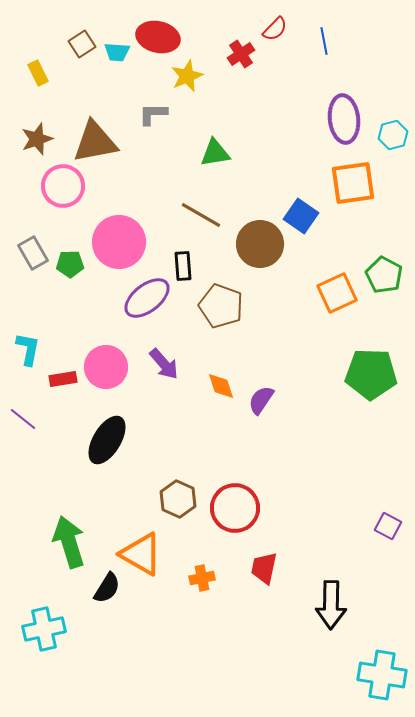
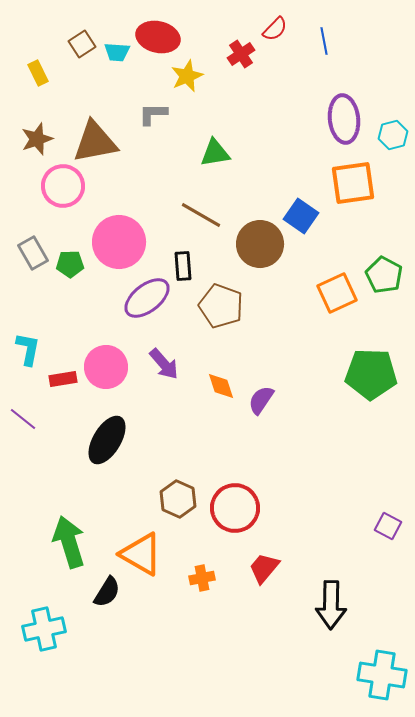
red trapezoid at (264, 568): rotated 28 degrees clockwise
black semicircle at (107, 588): moved 4 px down
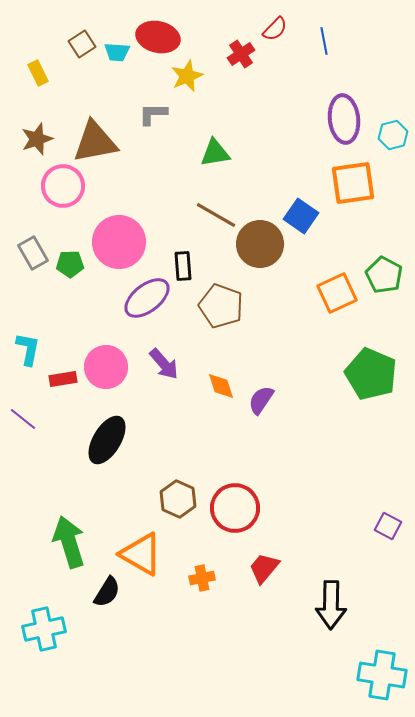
brown line at (201, 215): moved 15 px right
green pentagon at (371, 374): rotated 21 degrees clockwise
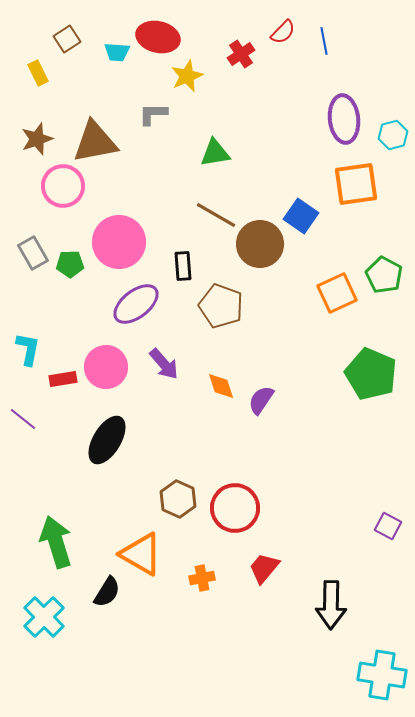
red semicircle at (275, 29): moved 8 px right, 3 px down
brown square at (82, 44): moved 15 px left, 5 px up
orange square at (353, 183): moved 3 px right, 1 px down
purple ellipse at (147, 298): moved 11 px left, 6 px down
green arrow at (69, 542): moved 13 px left
cyan cross at (44, 629): moved 12 px up; rotated 33 degrees counterclockwise
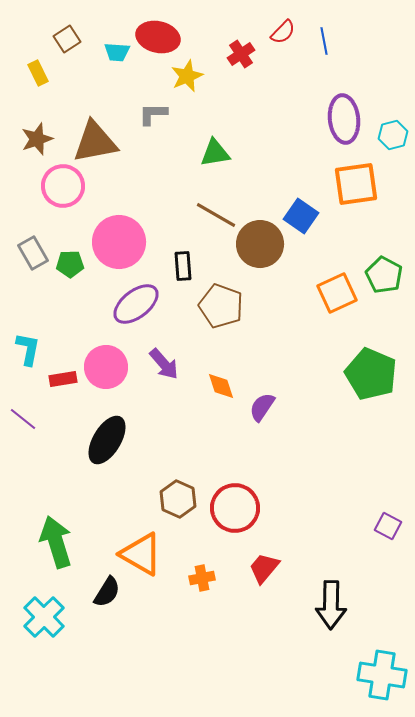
purple semicircle at (261, 400): moved 1 px right, 7 px down
